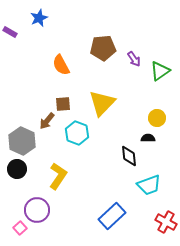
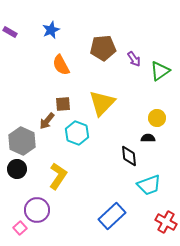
blue star: moved 12 px right, 12 px down
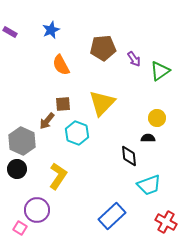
pink square: rotated 16 degrees counterclockwise
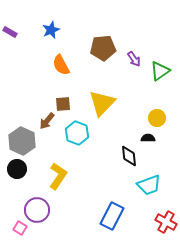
blue rectangle: rotated 20 degrees counterclockwise
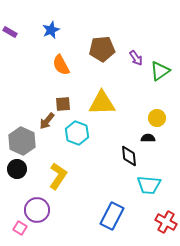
brown pentagon: moved 1 px left, 1 px down
purple arrow: moved 2 px right, 1 px up
yellow triangle: rotated 44 degrees clockwise
cyan trapezoid: rotated 25 degrees clockwise
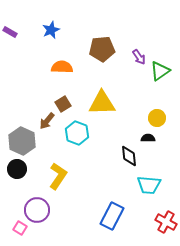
purple arrow: moved 3 px right, 1 px up
orange semicircle: moved 1 px right, 2 px down; rotated 120 degrees clockwise
brown square: rotated 28 degrees counterclockwise
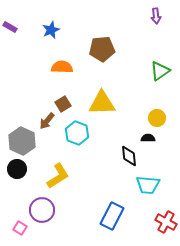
purple rectangle: moved 5 px up
purple arrow: moved 17 px right, 41 px up; rotated 28 degrees clockwise
yellow L-shape: rotated 24 degrees clockwise
cyan trapezoid: moved 1 px left
purple circle: moved 5 px right
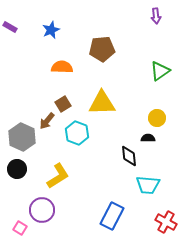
gray hexagon: moved 4 px up
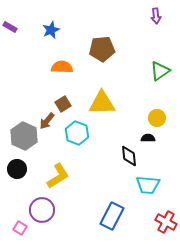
gray hexagon: moved 2 px right, 1 px up
